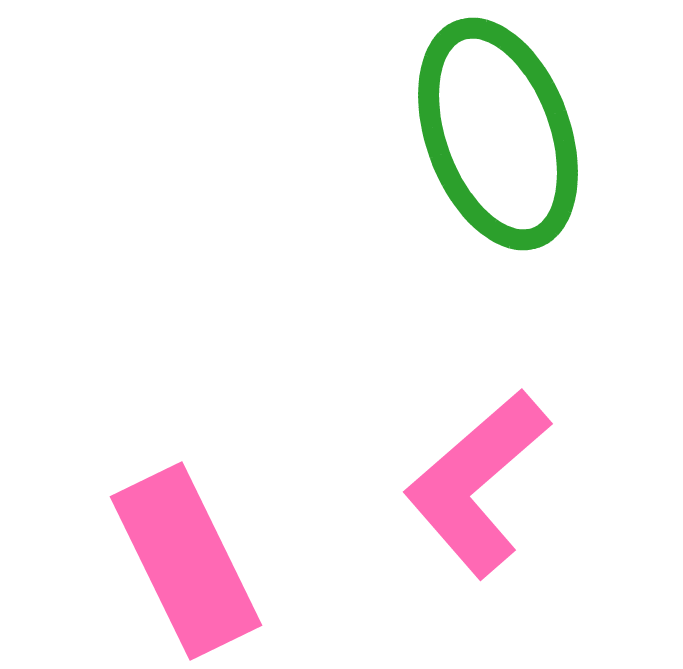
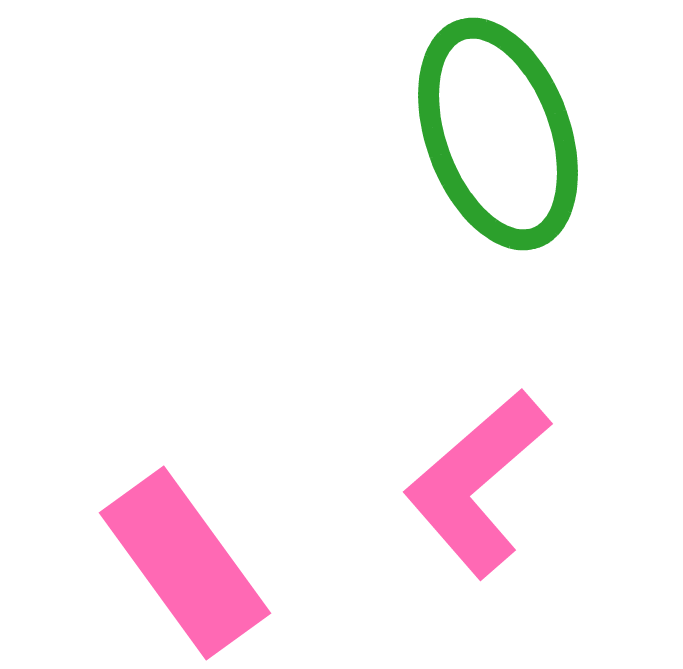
pink rectangle: moved 1 px left, 2 px down; rotated 10 degrees counterclockwise
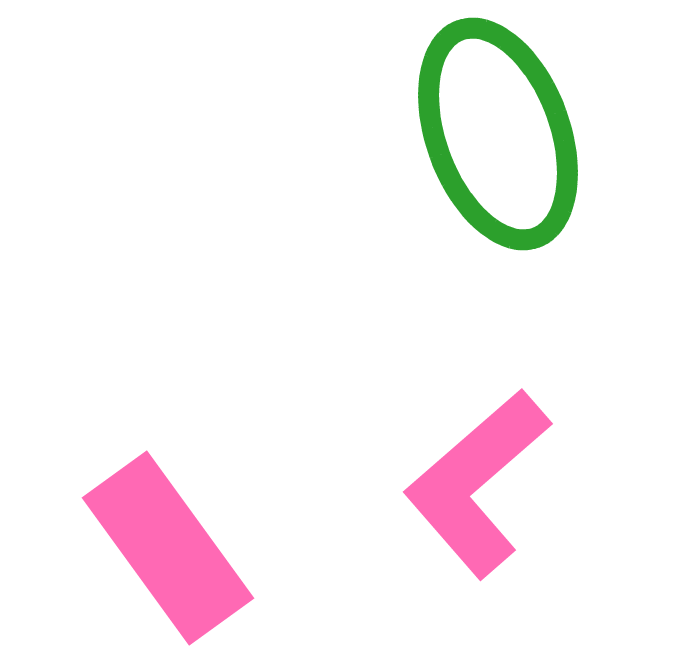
pink rectangle: moved 17 px left, 15 px up
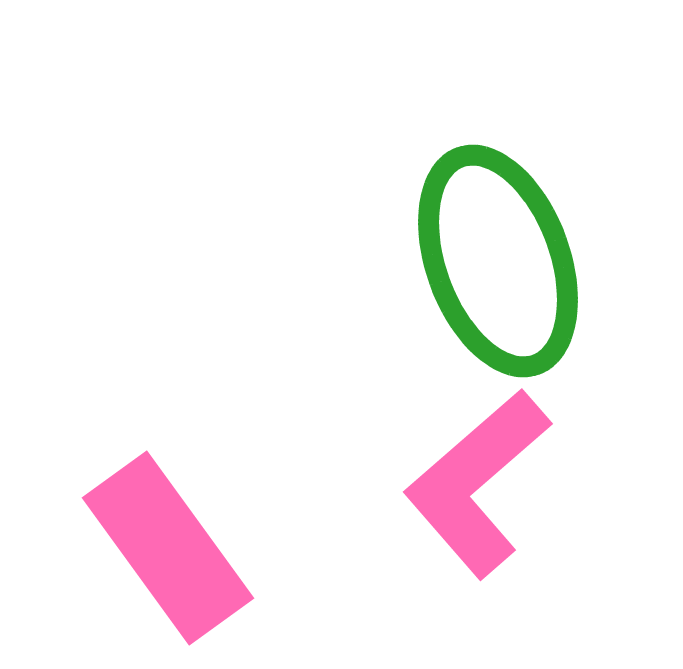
green ellipse: moved 127 px down
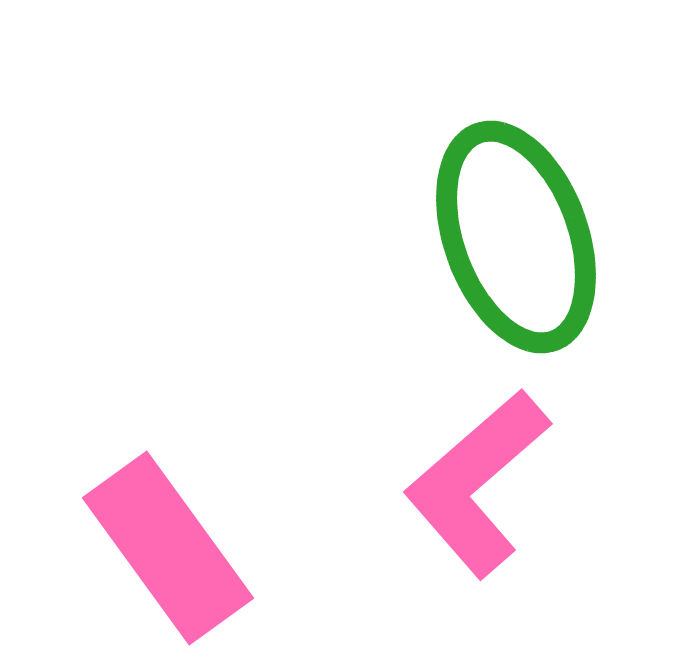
green ellipse: moved 18 px right, 24 px up
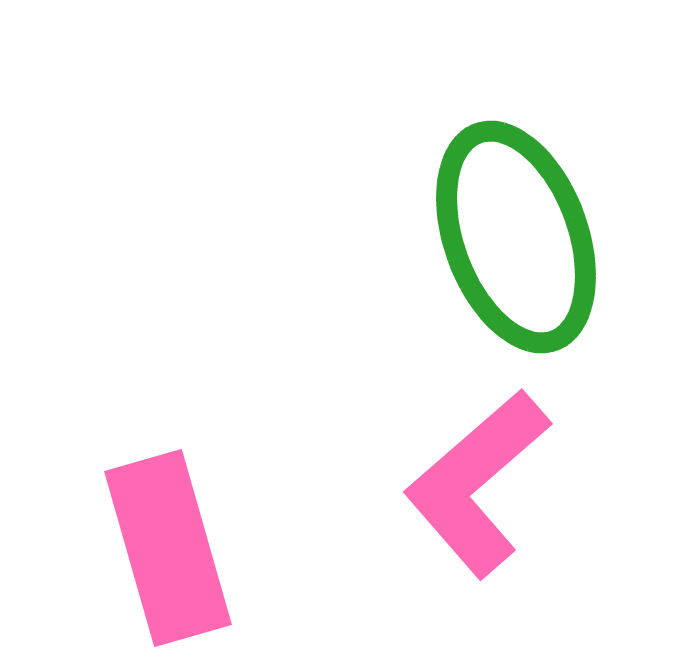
pink rectangle: rotated 20 degrees clockwise
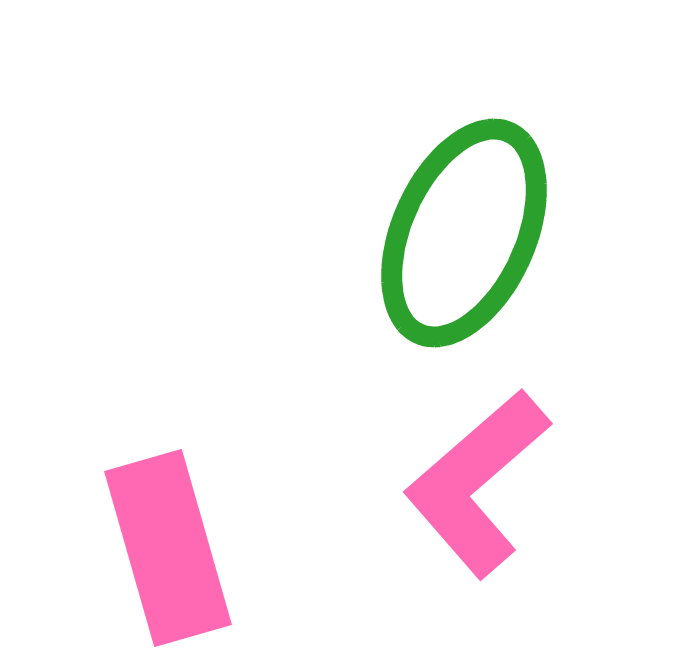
green ellipse: moved 52 px left, 4 px up; rotated 44 degrees clockwise
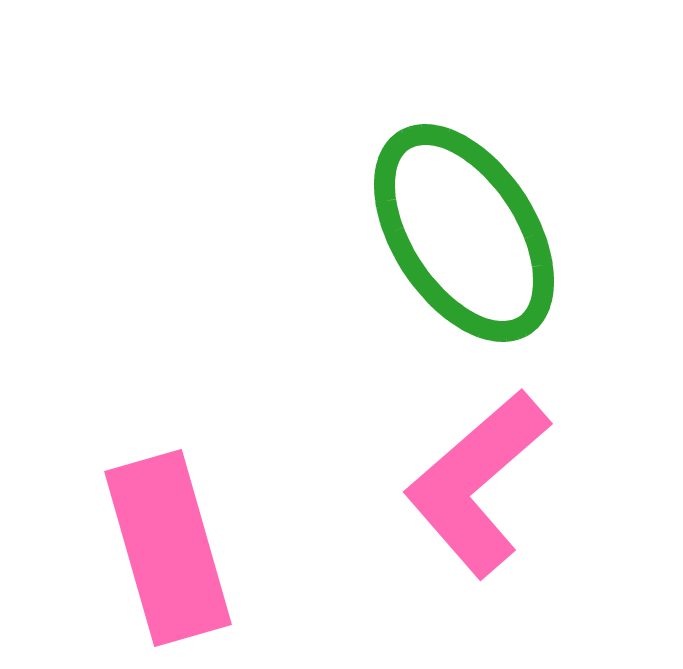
green ellipse: rotated 57 degrees counterclockwise
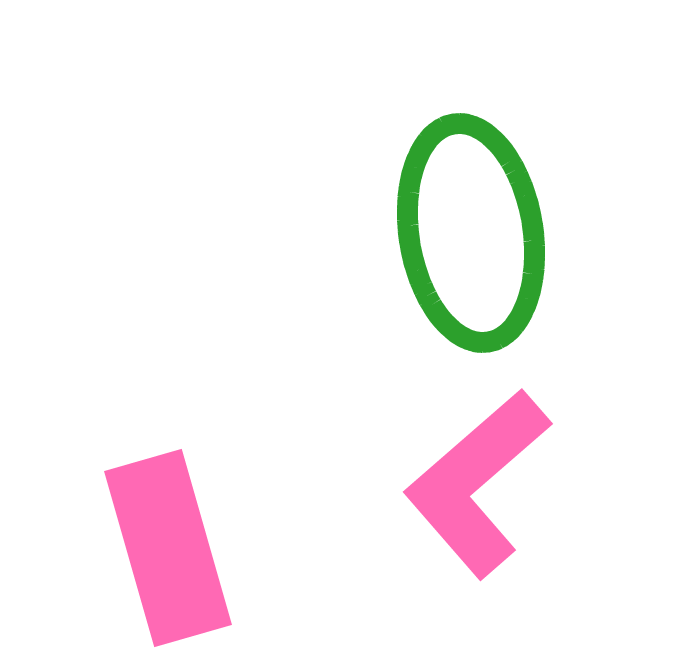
green ellipse: moved 7 px right; rotated 24 degrees clockwise
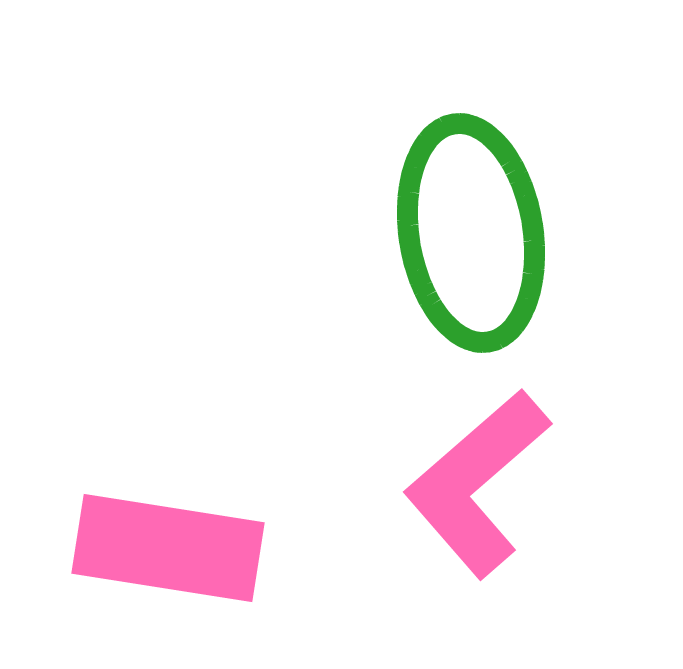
pink rectangle: rotated 65 degrees counterclockwise
